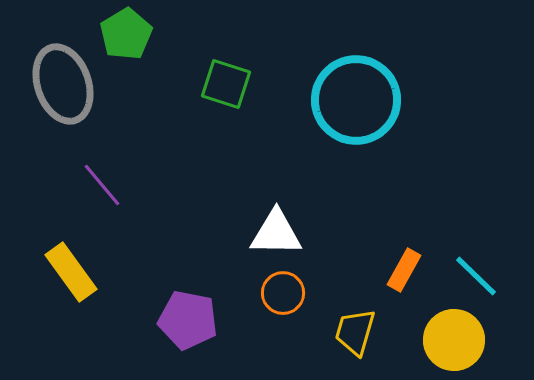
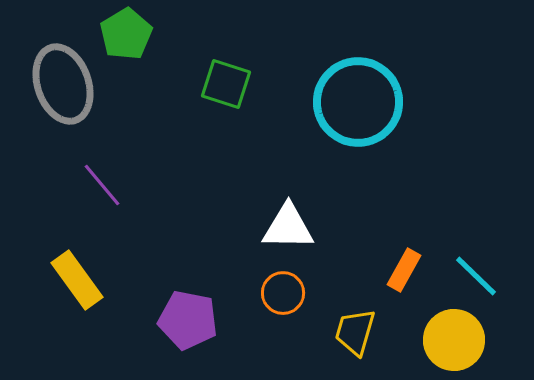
cyan circle: moved 2 px right, 2 px down
white triangle: moved 12 px right, 6 px up
yellow rectangle: moved 6 px right, 8 px down
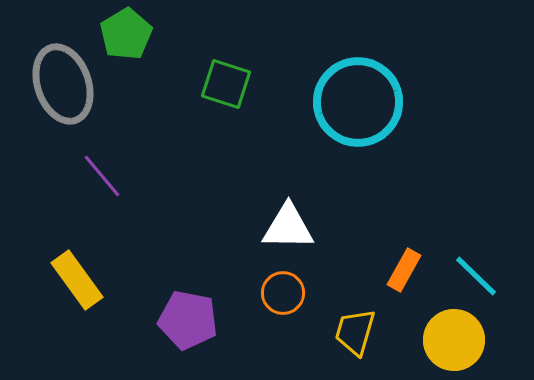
purple line: moved 9 px up
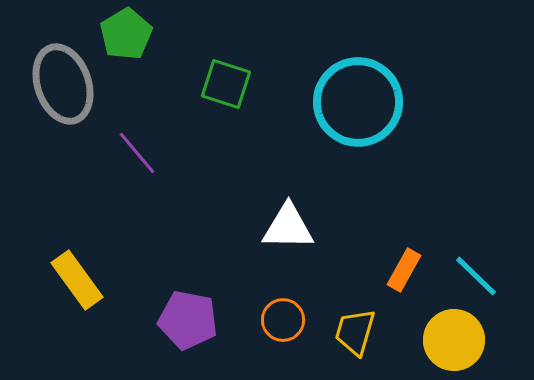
purple line: moved 35 px right, 23 px up
orange circle: moved 27 px down
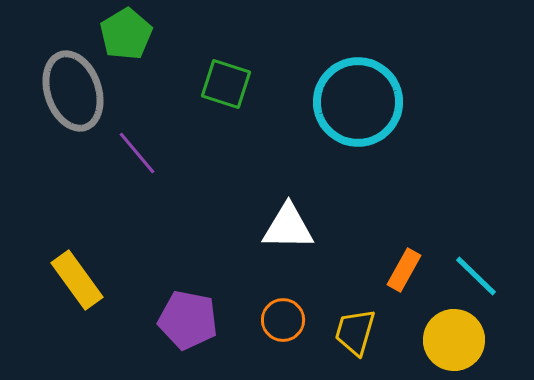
gray ellipse: moved 10 px right, 7 px down
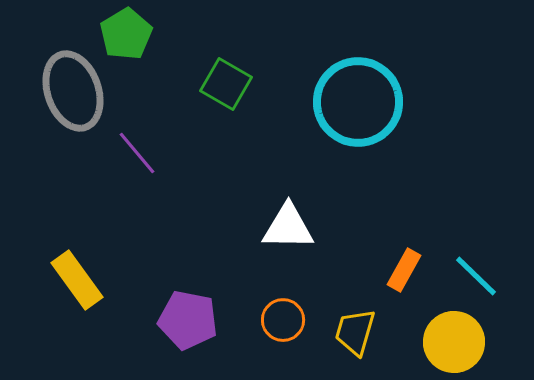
green square: rotated 12 degrees clockwise
yellow circle: moved 2 px down
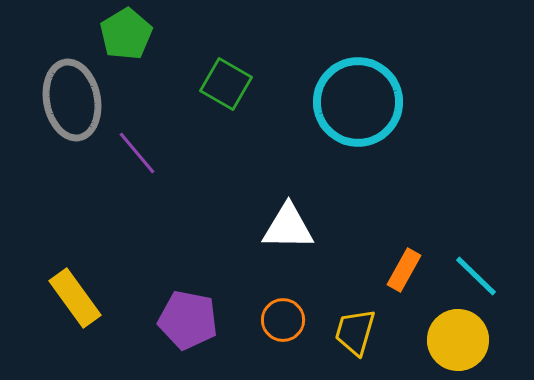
gray ellipse: moved 1 px left, 9 px down; rotated 8 degrees clockwise
yellow rectangle: moved 2 px left, 18 px down
yellow circle: moved 4 px right, 2 px up
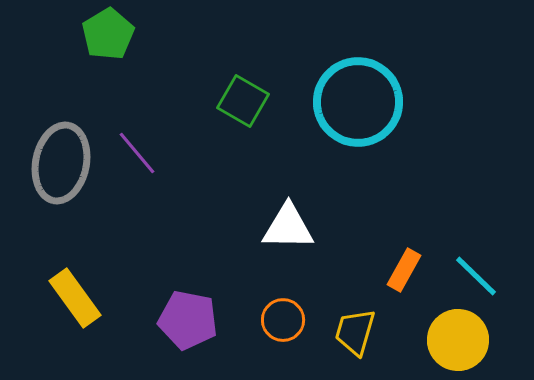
green pentagon: moved 18 px left
green square: moved 17 px right, 17 px down
gray ellipse: moved 11 px left, 63 px down; rotated 22 degrees clockwise
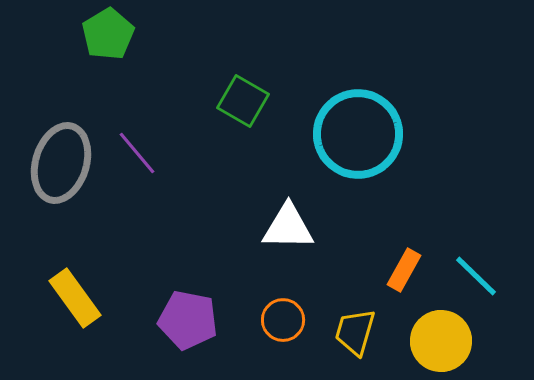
cyan circle: moved 32 px down
gray ellipse: rotated 6 degrees clockwise
yellow circle: moved 17 px left, 1 px down
